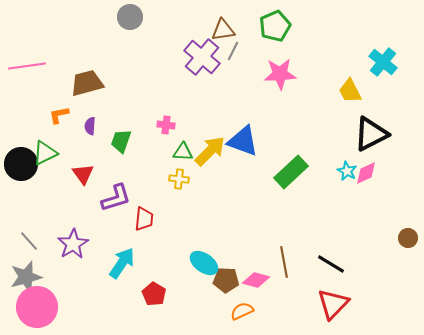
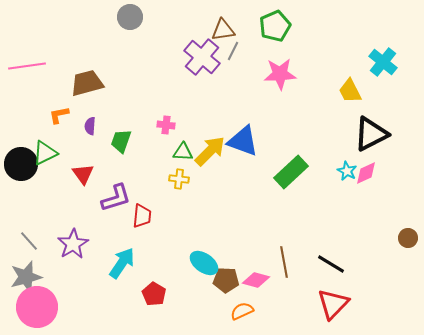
red trapezoid at (144, 219): moved 2 px left, 3 px up
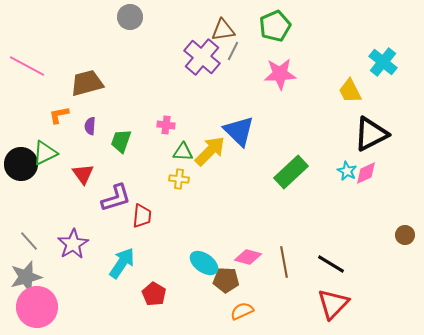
pink line at (27, 66): rotated 36 degrees clockwise
blue triangle at (243, 141): moved 4 px left, 10 px up; rotated 24 degrees clockwise
brown circle at (408, 238): moved 3 px left, 3 px up
pink diamond at (256, 280): moved 8 px left, 23 px up
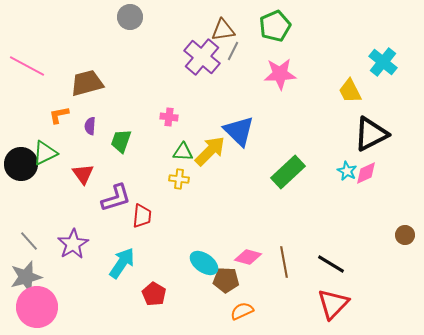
pink cross at (166, 125): moved 3 px right, 8 px up
green rectangle at (291, 172): moved 3 px left
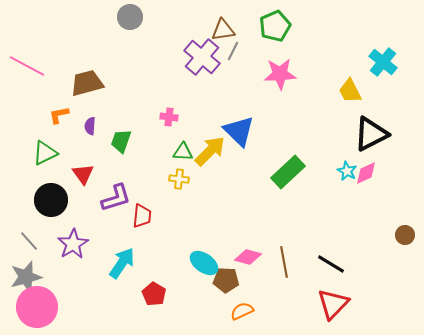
black circle at (21, 164): moved 30 px right, 36 px down
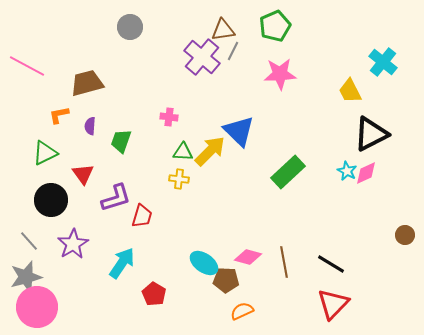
gray circle at (130, 17): moved 10 px down
red trapezoid at (142, 216): rotated 10 degrees clockwise
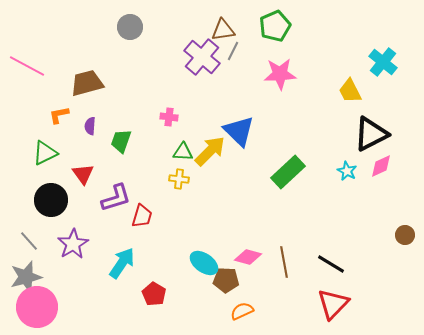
pink diamond at (366, 173): moved 15 px right, 7 px up
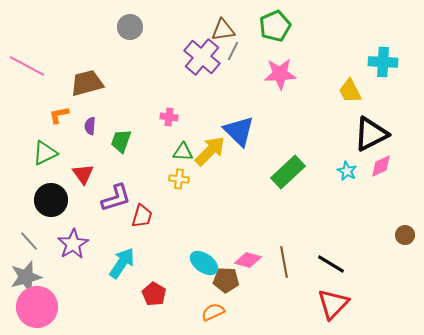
cyan cross at (383, 62): rotated 36 degrees counterclockwise
pink diamond at (248, 257): moved 3 px down
orange semicircle at (242, 311): moved 29 px left, 1 px down
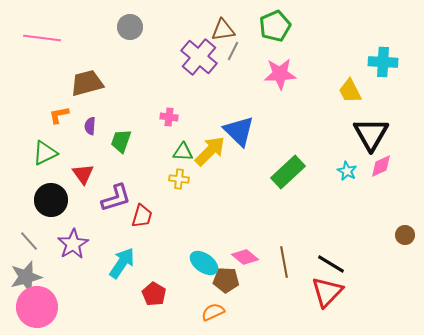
purple cross at (202, 57): moved 3 px left
pink line at (27, 66): moved 15 px right, 28 px up; rotated 21 degrees counterclockwise
black triangle at (371, 134): rotated 33 degrees counterclockwise
pink diamond at (248, 260): moved 3 px left, 3 px up; rotated 24 degrees clockwise
red triangle at (333, 304): moved 6 px left, 12 px up
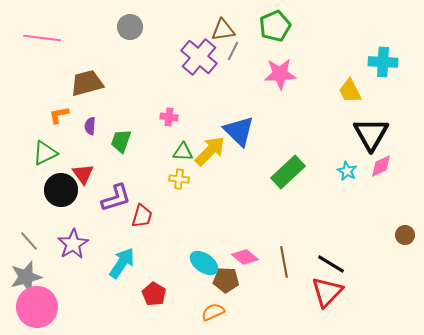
black circle at (51, 200): moved 10 px right, 10 px up
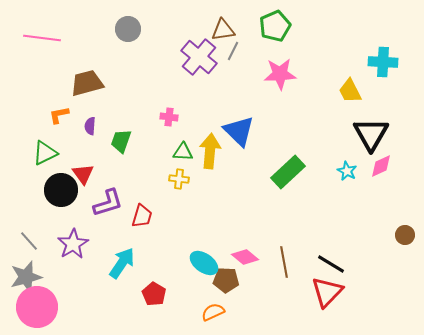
gray circle at (130, 27): moved 2 px left, 2 px down
yellow arrow at (210, 151): rotated 40 degrees counterclockwise
purple L-shape at (116, 198): moved 8 px left, 5 px down
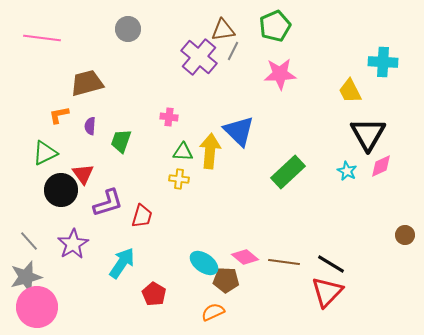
black triangle at (371, 134): moved 3 px left
brown line at (284, 262): rotated 72 degrees counterclockwise
